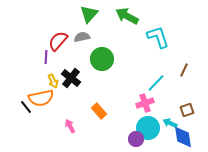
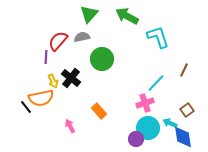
brown square: rotated 16 degrees counterclockwise
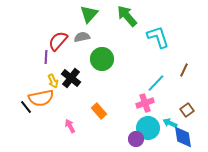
green arrow: rotated 20 degrees clockwise
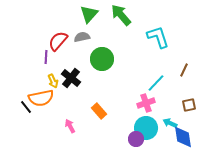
green arrow: moved 6 px left, 1 px up
pink cross: moved 1 px right
brown square: moved 2 px right, 5 px up; rotated 24 degrees clockwise
cyan circle: moved 2 px left
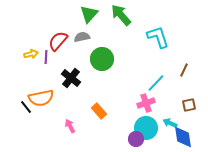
yellow arrow: moved 22 px left, 27 px up; rotated 80 degrees counterclockwise
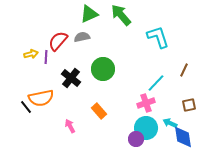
green triangle: rotated 24 degrees clockwise
green circle: moved 1 px right, 10 px down
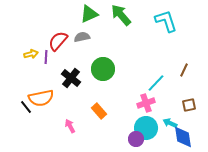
cyan L-shape: moved 8 px right, 16 px up
